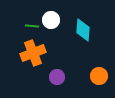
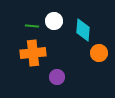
white circle: moved 3 px right, 1 px down
orange cross: rotated 15 degrees clockwise
orange circle: moved 23 px up
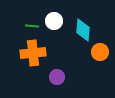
orange circle: moved 1 px right, 1 px up
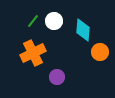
green line: moved 1 px right, 5 px up; rotated 56 degrees counterclockwise
orange cross: rotated 20 degrees counterclockwise
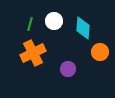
green line: moved 3 px left, 3 px down; rotated 24 degrees counterclockwise
cyan diamond: moved 2 px up
purple circle: moved 11 px right, 8 px up
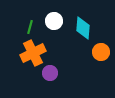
green line: moved 3 px down
orange circle: moved 1 px right
purple circle: moved 18 px left, 4 px down
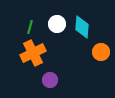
white circle: moved 3 px right, 3 px down
cyan diamond: moved 1 px left, 1 px up
purple circle: moved 7 px down
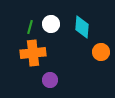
white circle: moved 6 px left
orange cross: rotated 20 degrees clockwise
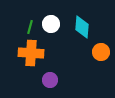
orange cross: moved 2 px left; rotated 10 degrees clockwise
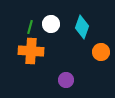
cyan diamond: rotated 15 degrees clockwise
orange cross: moved 2 px up
purple circle: moved 16 px right
